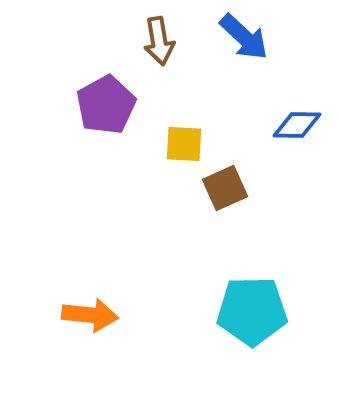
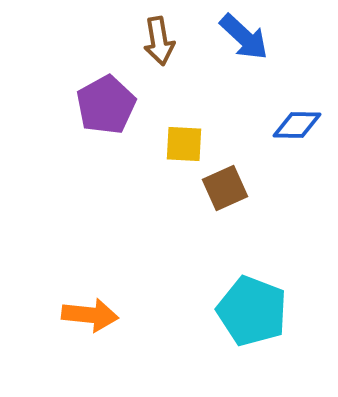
cyan pentagon: rotated 22 degrees clockwise
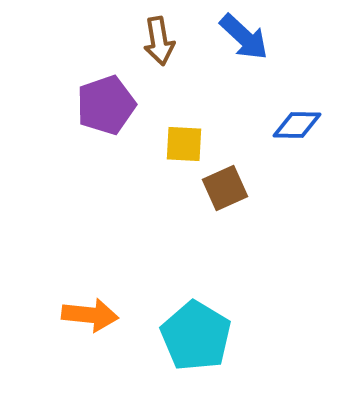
purple pentagon: rotated 10 degrees clockwise
cyan pentagon: moved 56 px left, 25 px down; rotated 10 degrees clockwise
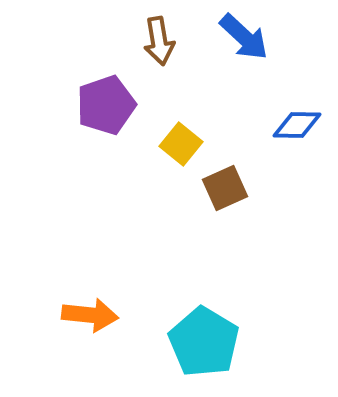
yellow square: moved 3 px left; rotated 36 degrees clockwise
cyan pentagon: moved 8 px right, 6 px down
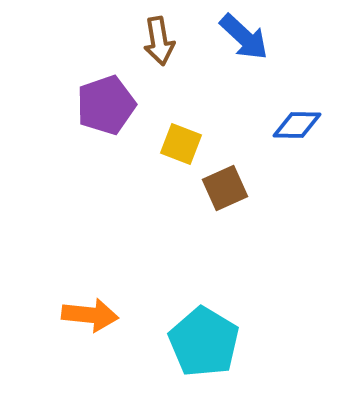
yellow square: rotated 18 degrees counterclockwise
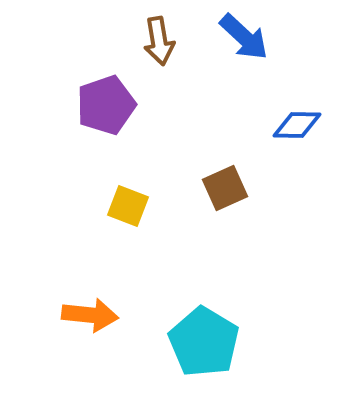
yellow square: moved 53 px left, 62 px down
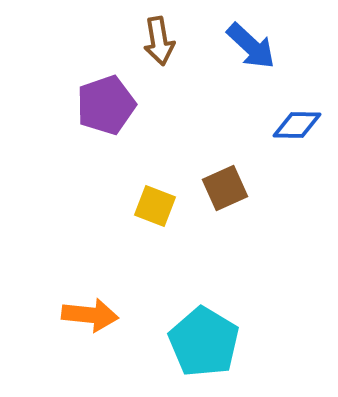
blue arrow: moved 7 px right, 9 px down
yellow square: moved 27 px right
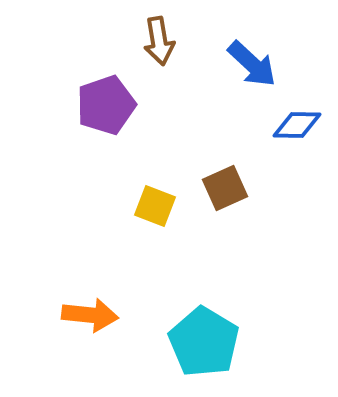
blue arrow: moved 1 px right, 18 px down
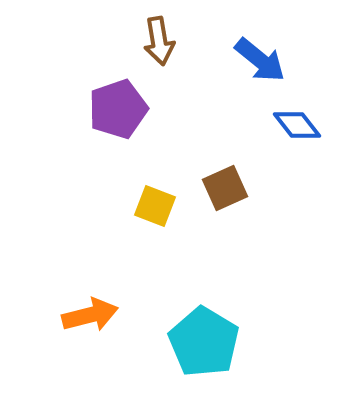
blue arrow: moved 8 px right, 4 px up; rotated 4 degrees counterclockwise
purple pentagon: moved 12 px right, 4 px down
blue diamond: rotated 51 degrees clockwise
orange arrow: rotated 20 degrees counterclockwise
